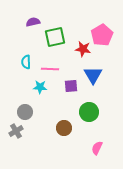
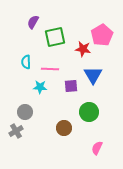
purple semicircle: rotated 48 degrees counterclockwise
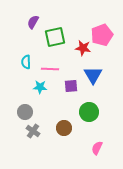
pink pentagon: rotated 10 degrees clockwise
red star: moved 1 px up
gray cross: moved 17 px right; rotated 24 degrees counterclockwise
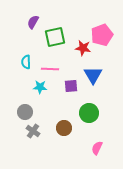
green circle: moved 1 px down
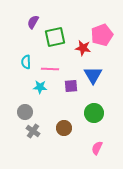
green circle: moved 5 px right
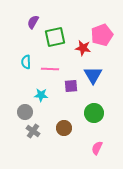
cyan star: moved 1 px right, 8 px down
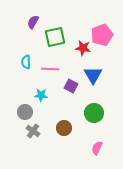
purple square: rotated 32 degrees clockwise
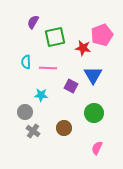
pink line: moved 2 px left, 1 px up
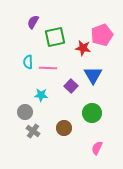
cyan semicircle: moved 2 px right
purple square: rotated 16 degrees clockwise
green circle: moved 2 px left
